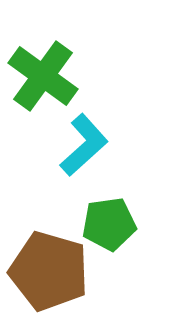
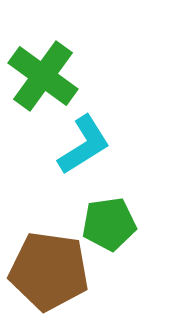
cyan L-shape: rotated 10 degrees clockwise
brown pentagon: rotated 8 degrees counterclockwise
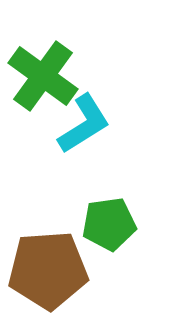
cyan L-shape: moved 21 px up
brown pentagon: moved 1 px left, 1 px up; rotated 12 degrees counterclockwise
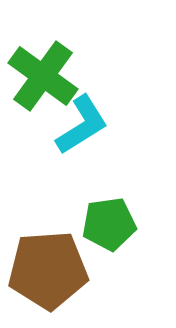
cyan L-shape: moved 2 px left, 1 px down
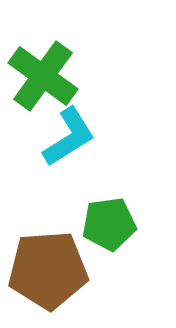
cyan L-shape: moved 13 px left, 12 px down
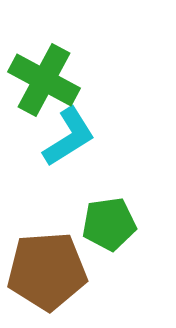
green cross: moved 1 px right, 4 px down; rotated 8 degrees counterclockwise
brown pentagon: moved 1 px left, 1 px down
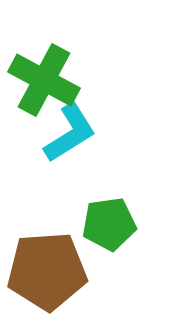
cyan L-shape: moved 1 px right, 4 px up
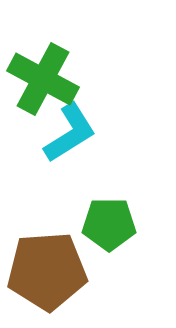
green cross: moved 1 px left, 1 px up
green pentagon: rotated 8 degrees clockwise
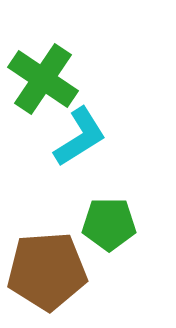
green cross: rotated 6 degrees clockwise
cyan L-shape: moved 10 px right, 4 px down
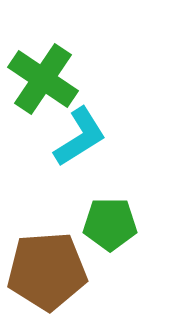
green pentagon: moved 1 px right
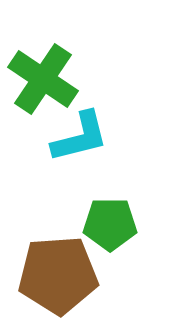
cyan L-shape: rotated 18 degrees clockwise
brown pentagon: moved 11 px right, 4 px down
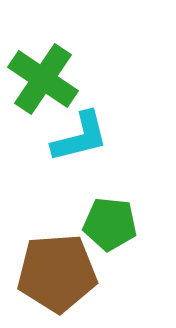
green pentagon: rotated 6 degrees clockwise
brown pentagon: moved 1 px left, 2 px up
